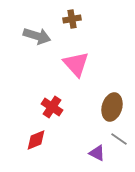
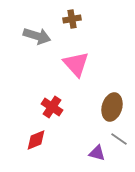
purple triangle: rotated 12 degrees counterclockwise
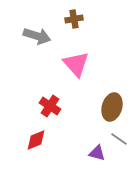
brown cross: moved 2 px right
red cross: moved 2 px left, 1 px up
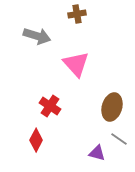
brown cross: moved 3 px right, 5 px up
red diamond: rotated 40 degrees counterclockwise
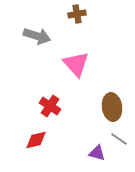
brown ellipse: rotated 24 degrees counterclockwise
red diamond: rotated 50 degrees clockwise
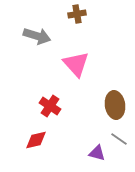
brown ellipse: moved 3 px right, 2 px up
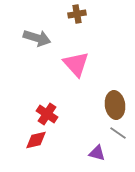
gray arrow: moved 2 px down
red cross: moved 3 px left, 8 px down
gray line: moved 1 px left, 6 px up
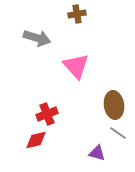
pink triangle: moved 2 px down
brown ellipse: moved 1 px left
red cross: rotated 35 degrees clockwise
